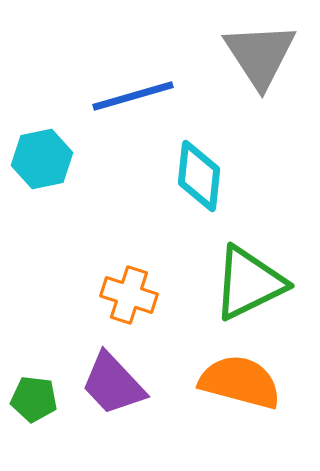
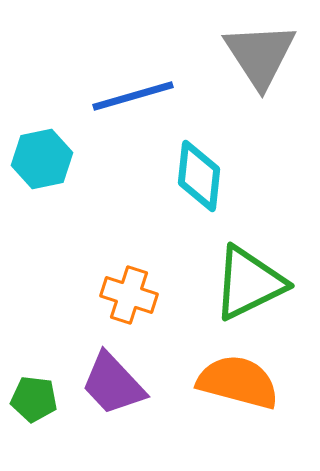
orange semicircle: moved 2 px left
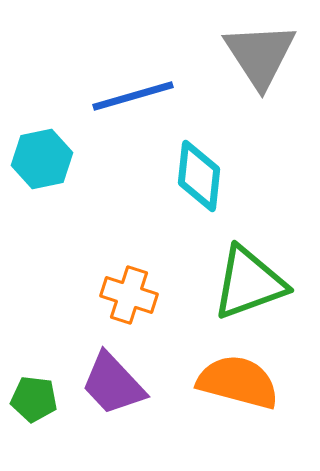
green triangle: rotated 6 degrees clockwise
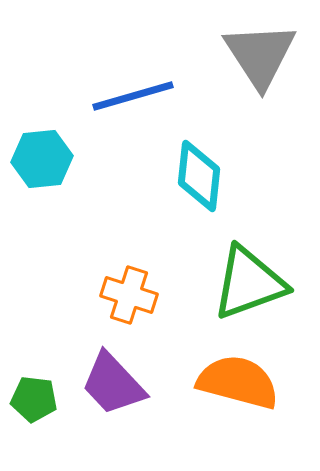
cyan hexagon: rotated 6 degrees clockwise
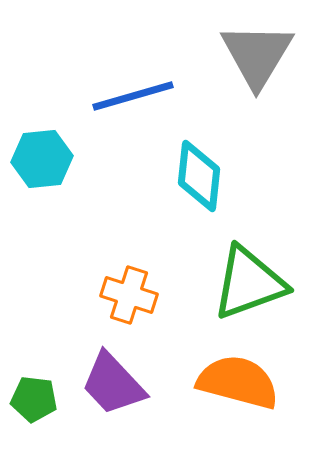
gray triangle: moved 3 px left; rotated 4 degrees clockwise
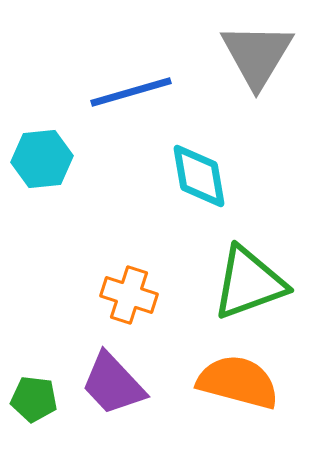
blue line: moved 2 px left, 4 px up
cyan diamond: rotated 16 degrees counterclockwise
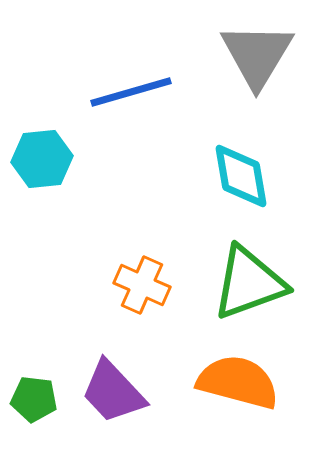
cyan diamond: moved 42 px right
orange cross: moved 13 px right, 10 px up; rotated 6 degrees clockwise
purple trapezoid: moved 8 px down
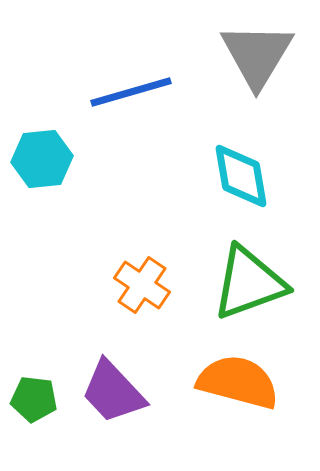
orange cross: rotated 10 degrees clockwise
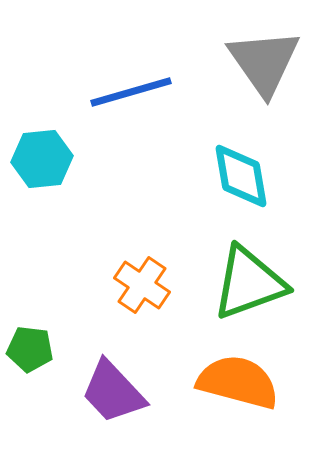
gray triangle: moved 7 px right, 7 px down; rotated 6 degrees counterclockwise
green pentagon: moved 4 px left, 50 px up
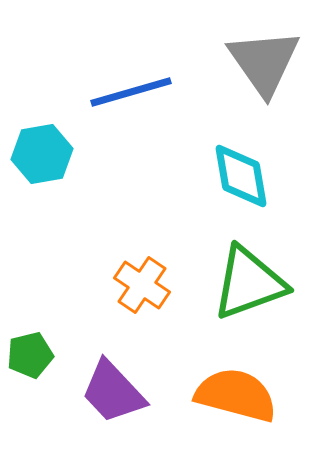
cyan hexagon: moved 5 px up; rotated 4 degrees counterclockwise
green pentagon: moved 6 px down; rotated 21 degrees counterclockwise
orange semicircle: moved 2 px left, 13 px down
